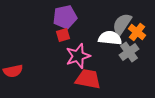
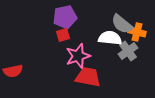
gray semicircle: rotated 85 degrees counterclockwise
orange cross: rotated 24 degrees counterclockwise
gray cross: moved 1 px left, 1 px up
red trapezoid: moved 2 px up
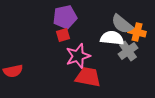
white semicircle: moved 2 px right
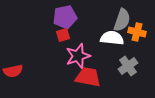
gray semicircle: moved 4 px up; rotated 110 degrees counterclockwise
gray cross: moved 15 px down
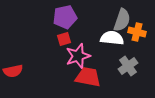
red square: moved 1 px right, 4 px down
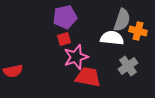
orange cross: moved 1 px right, 1 px up
pink star: moved 2 px left, 1 px down
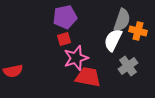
white semicircle: moved 1 px right, 2 px down; rotated 70 degrees counterclockwise
pink star: moved 1 px down
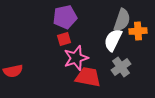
orange cross: rotated 18 degrees counterclockwise
gray cross: moved 7 px left, 1 px down
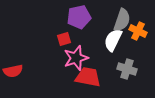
purple pentagon: moved 14 px right
orange cross: rotated 30 degrees clockwise
gray cross: moved 6 px right, 2 px down; rotated 36 degrees counterclockwise
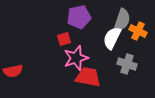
white semicircle: moved 1 px left, 2 px up
gray cross: moved 5 px up
